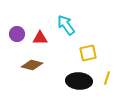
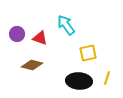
red triangle: rotated 21 degrees clockwise
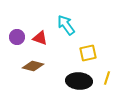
purple circle: moved 3 px down
brown diamond: moved 1 px right, 1 px down
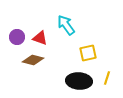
brown diamond: moved 6 px up
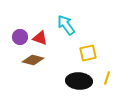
purple circle: moved 3 px right
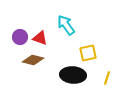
black ellipse: moved 6 px left, 6 px up
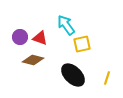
yellow square: moved 6 px left, 9 px up
black ellipse: rotated 40 degrees clockwise
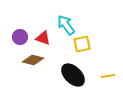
red triangle: moved 3 px right
yellow line: moved 1 px right, 2 px up; rotated 64 degrees clockwise
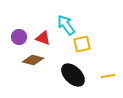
purple circle: moved 1 px left
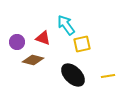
purple circle: moved 2 px left, 5 px down
